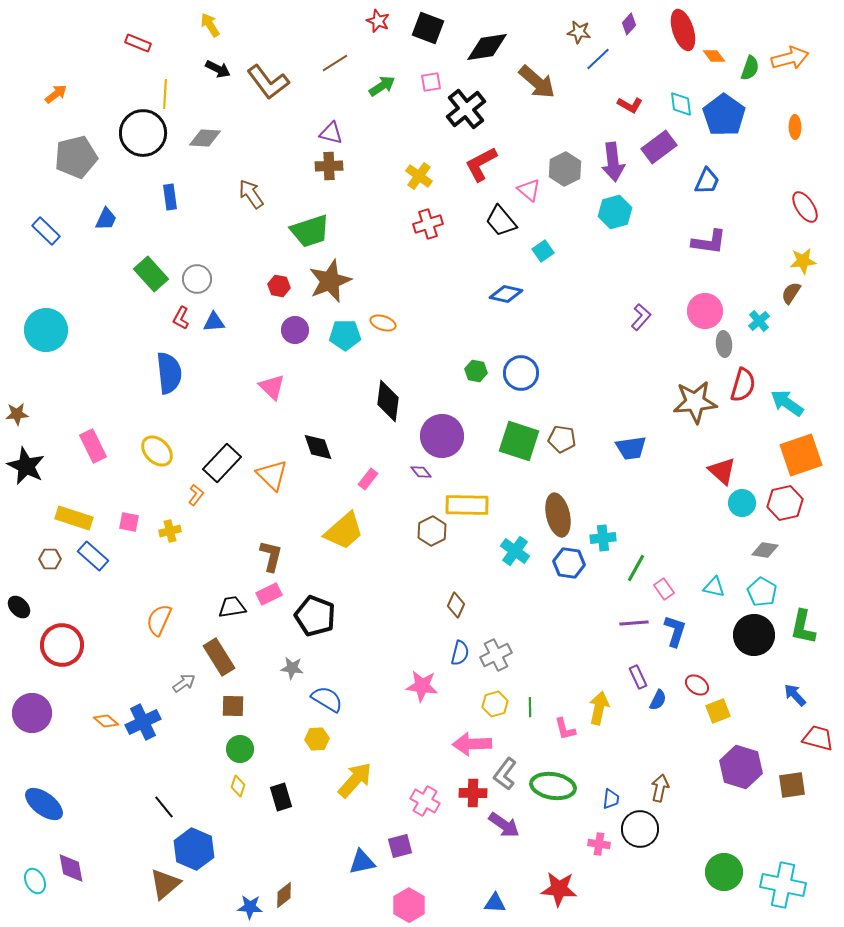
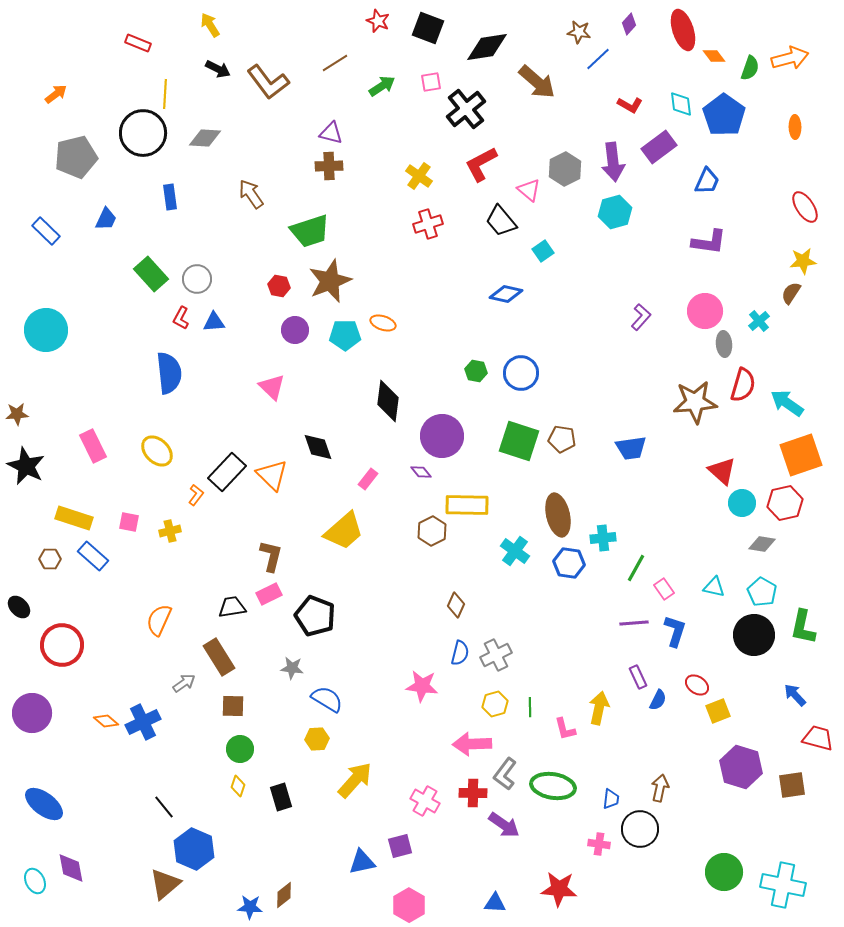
black rectangle at (222, 463): moved 5 px right, 9 px down
gray diamond at (765, 550): moved 3 px left, 6 px up
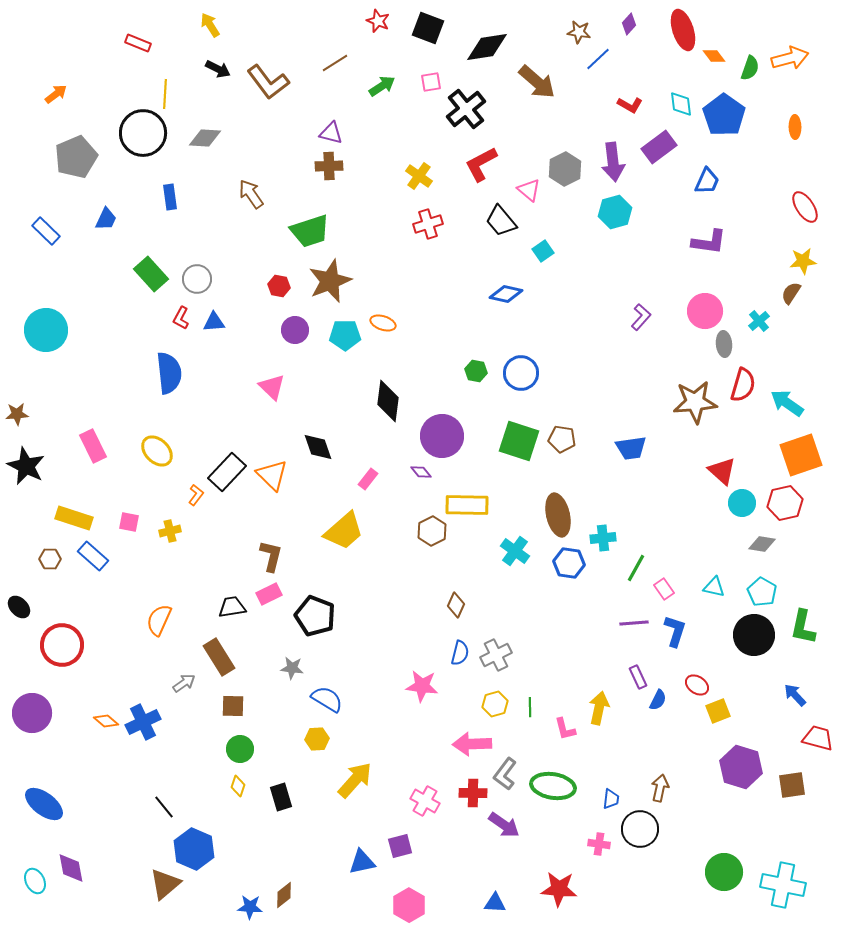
gray pentagon at (76, 157): rotated 9 degrees counterclockwise
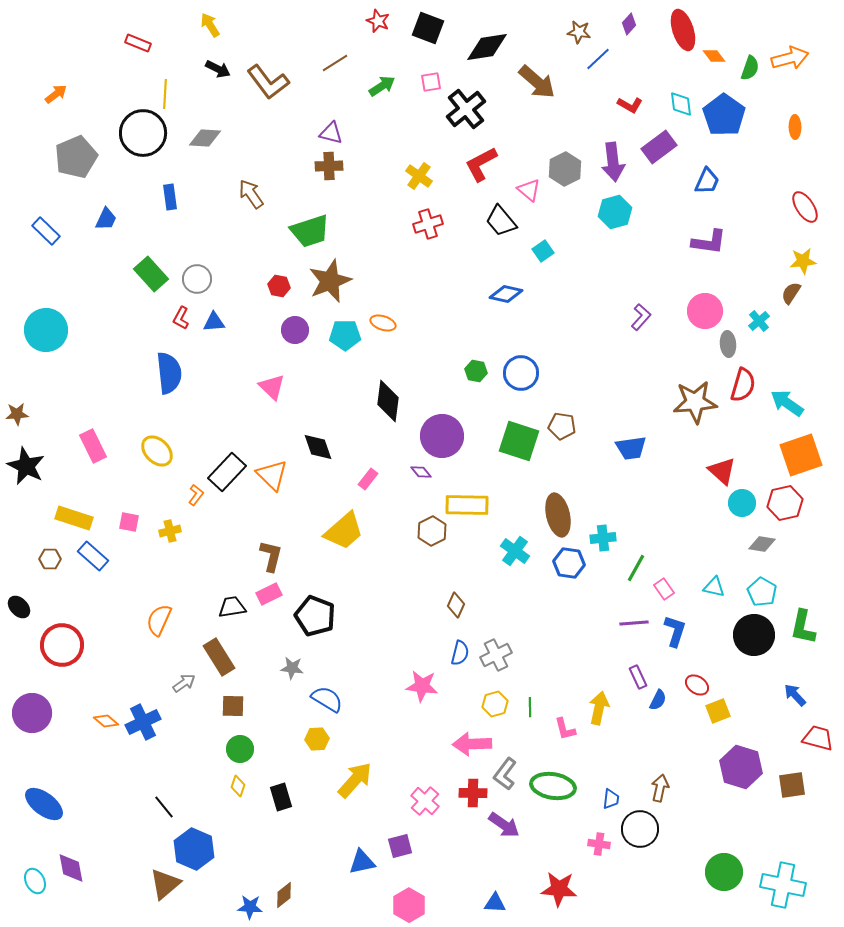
gray ellipse at (724, 344): moved 4 px right
brown pentagon at (562, 439): moved 13 px up
pink cross at (425, 801): rotated 12 degrees clockwise
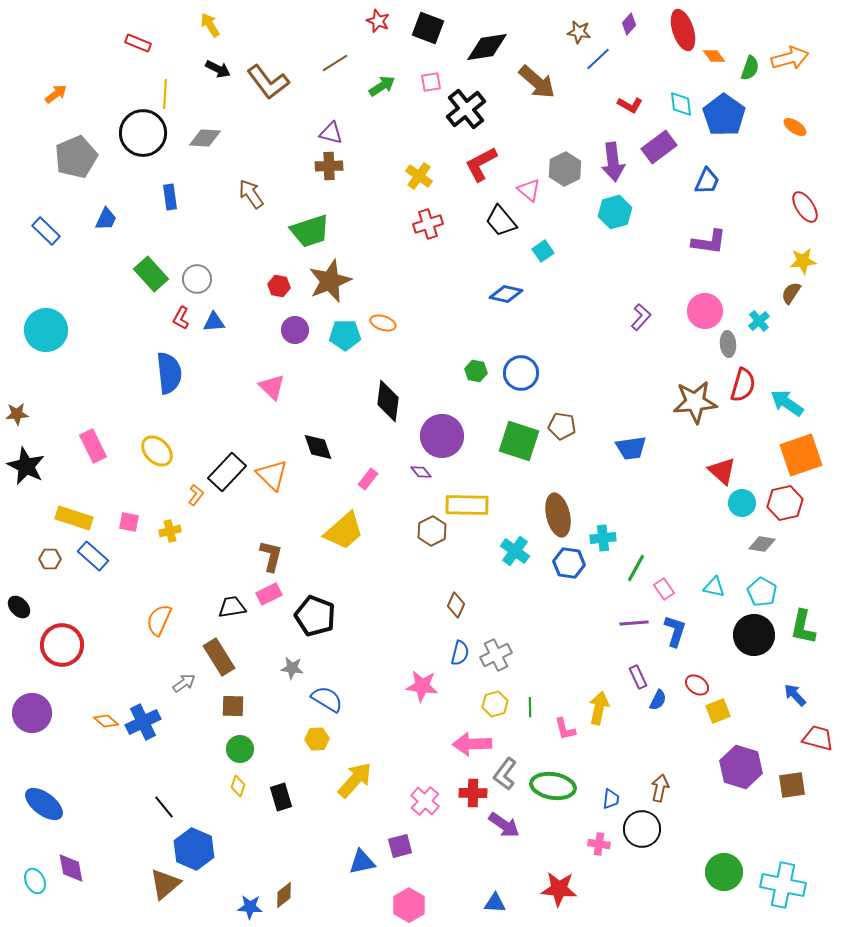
orange ellipse at (795, 127): rotated 55 degrees counterclockwise
black circle at (640, 829): moved 2 px right
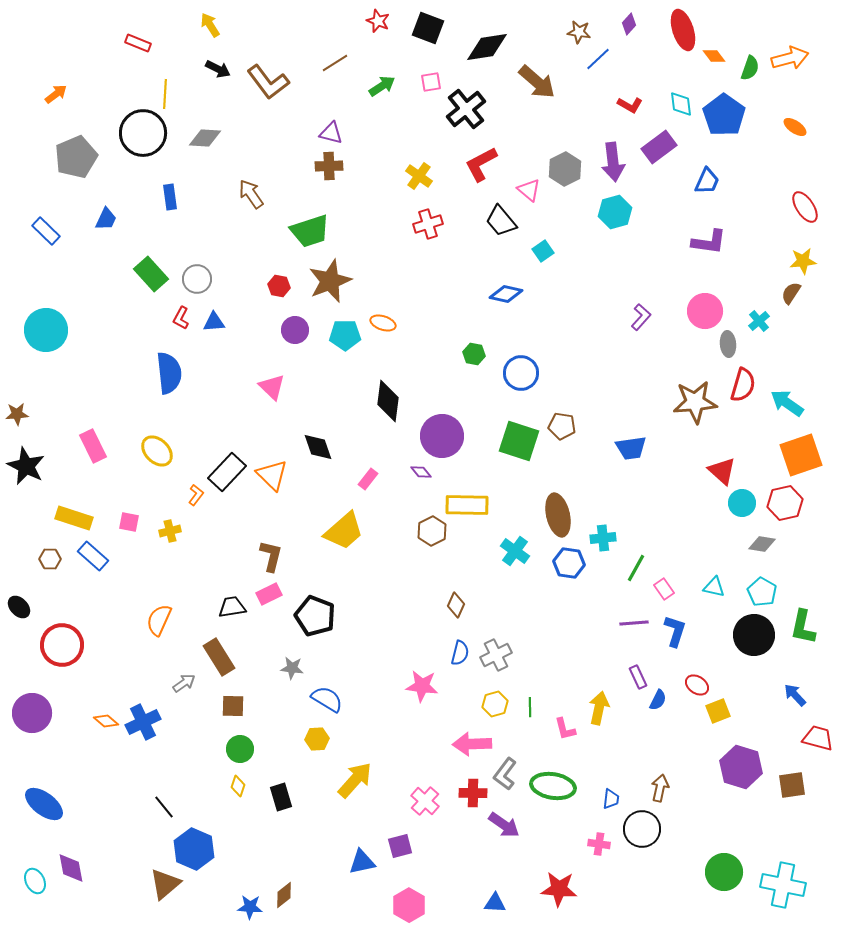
green hexagon at (476, 371): moved 2 px left, 17 px up
